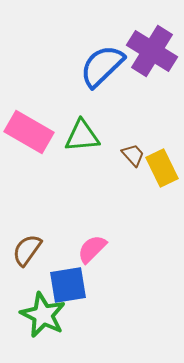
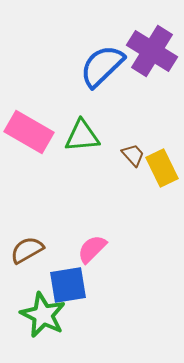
brown semicircle: rotated 24 degrees clockwise
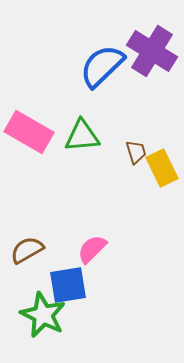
brown trapezoid: moved 3 px right, 3 px up; rotated 25 degrees clockwise
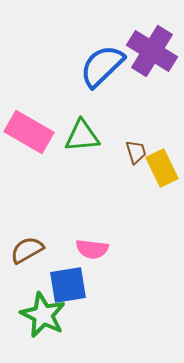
pink semicircle: rotated 128 degrees counterclockwise
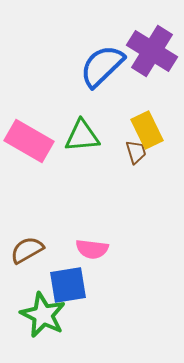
pink rectangle: moved 9 px down
yellow rectangle: moved 15 px left, 38 px up
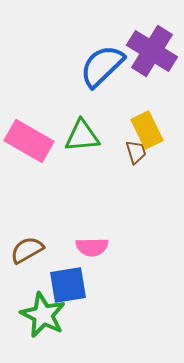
pink semicircle: moved 2 px up; rotated 8 degrees counterclockwise
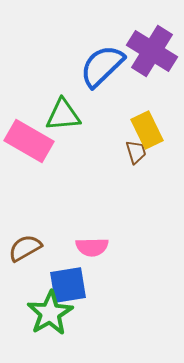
green triangle: moved 19 px left, 21 px up
brown semicircle: moved 2 px left, 2 px up
green star: moved 7 px right, 2 px up; rotated 15 degrees clockwise
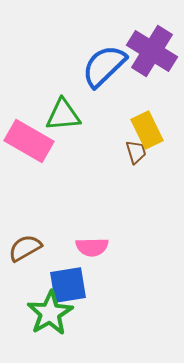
blue semicircle: moved 2 px right
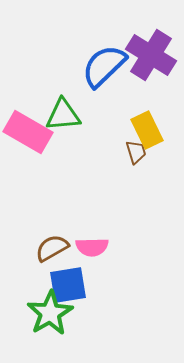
purple cross: moved 1 px left, 4 px down
pink rectangle: moved 1 px left, 9 px up
brown semicircle: moved 27 px right
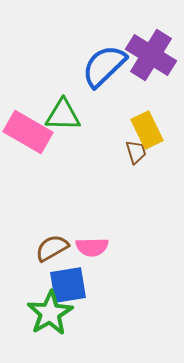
green triangle: rotated 6 degrees clockwise
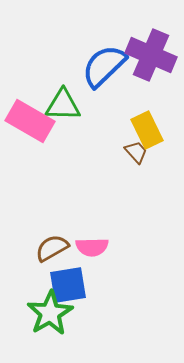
purple cross: rotated 9 degrees counterclockwise
green triangle: moved 10 px up
pink rectangle: moved 2 px right, 11 px up
brown trapezoid: rotated 25 degrees counterclockwise
